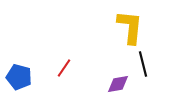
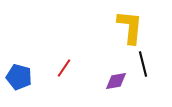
purple diamond: moved 2 px left, 3 px up
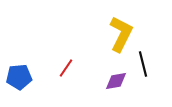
yellow L-shape: moved 9 px left, 7 px down; rotated 21 degrees clockwise
red line: moved 2 px right
blue pentagon: rotated 20 degrees counterclockwise
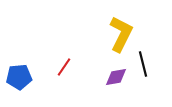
red line: moved 2 px left, 1 px up
purple diamond: moved 4 px up
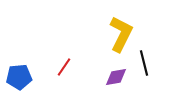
black line: moved 1 px right, 1 px up
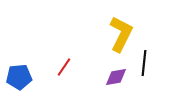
black line: rotated 20 degrees clockwise
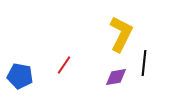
red line: moved 2 px up
blue pentagon: moved 1 px right, 1 px up; rotated 15 degrees clockwise
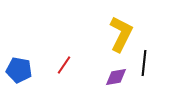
blue pentagon: moved 1 px left, 6 px up
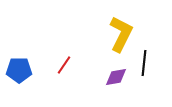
blue pentagon: rotated 10 degrees counterclockwise
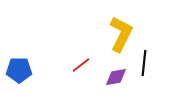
red line: moved 17 px right; rotated 18 degrees clockwise
